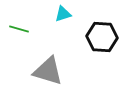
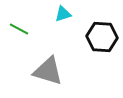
green line: rotated 12 degrees clockwise
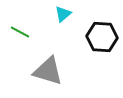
cyan triangle: rotated 24 degrees counterclockwise
green line: moved 1 px right, 3 px down
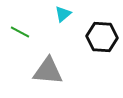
gray triangle: rotated 12 degrees counterclockwise
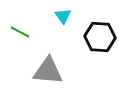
cyan triangle: moved 2 px down; rotated 24 degrees counterclockwise
black hexagon: moved 2 px left
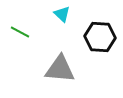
cyan triangle: moved 1 px left, 2 px up; rotated 12 degrees counterclockwise
gray triangle: moved 12 px right, 2 px up
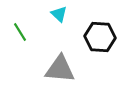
cyan triangle: moved 3 px left
green line: rotated 30 degrees clockwise
